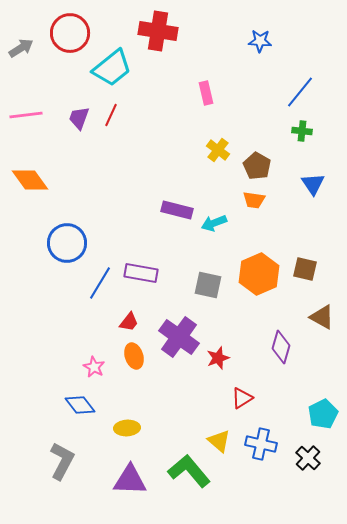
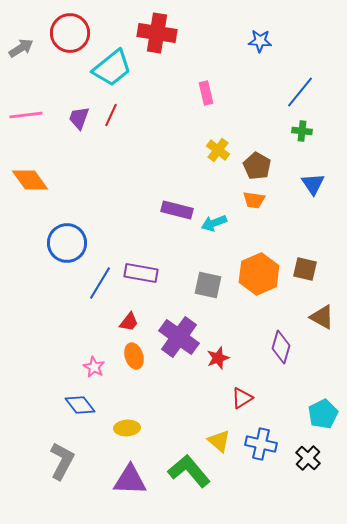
red cross at (158, 31): moved 1 px left, 2 px down
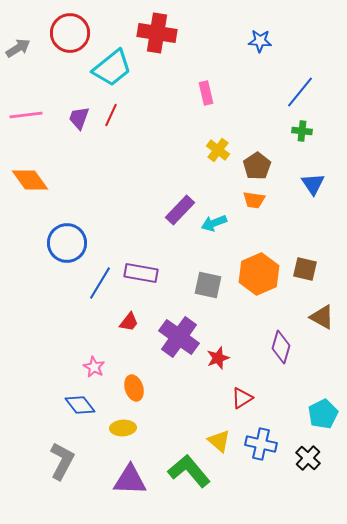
gray arrow at (21, 48): moved 3 px left
brown pentagon at (257, 166): rotated 8 degrees clockwise
purple rectangle at (177, 210): moved 3 px right; rotated 60 degrees counterclockwise
orange ellipse at (134, 356): moved 32 px down
yellow ellipse at (127, 428): moved 4 px left
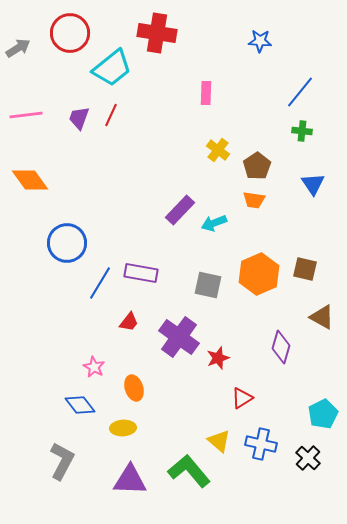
pink rectangle at (206, 93): rotated 15 degrees clockwise
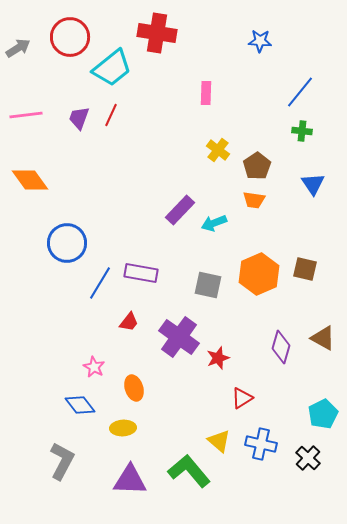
red circle at (70, 33): moved 4 px down
brown triangle at (322, 317): moved 1 px right, 21 px down
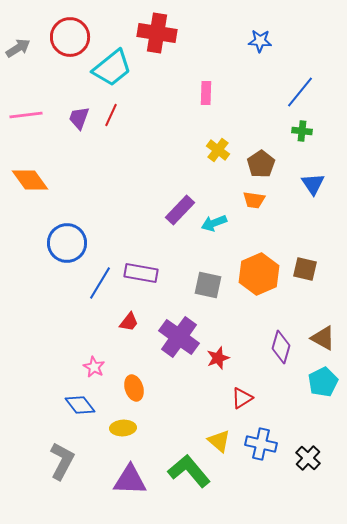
brown pentagon at (257, 166): moved 4 px right, 2 px up
cyan pentagon at (323, 414): moved 32 px up
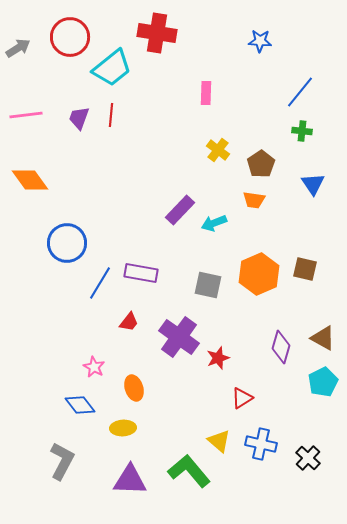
red line at (111, 115): rotated 20 degrees counterclockwise
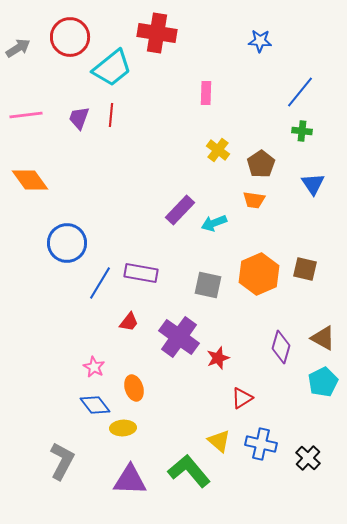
blue diamond at (80, 405): moved 15 px right
